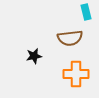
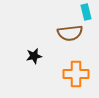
brown semicircle: moved 5 px up
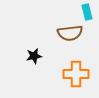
cyan rectangle: moved 1 px right
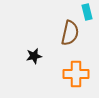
brown semicircle: rotated 70 degrees counterclockwise
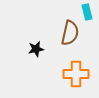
black star: moved 2 px right, 7 px up
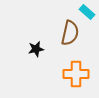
cyan rectangle: rotated 35 degrees counterclockwise
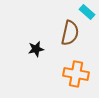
orange cross: rotated 10 degrees clockwise
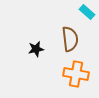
brown semicircle: moved 6 px down; rotated 20 degrees counterclockwise
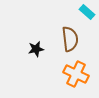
orange cross: rotated 15 degrees clockwise
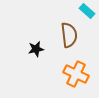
cyan rectangle: moved 1 px up
brown semicircle: moved 1 px left, 4 px up
